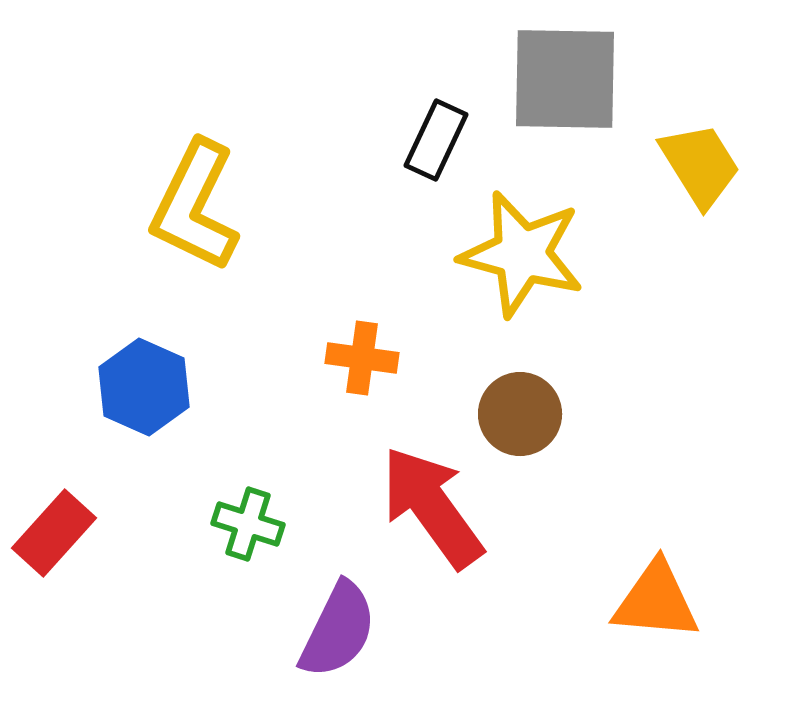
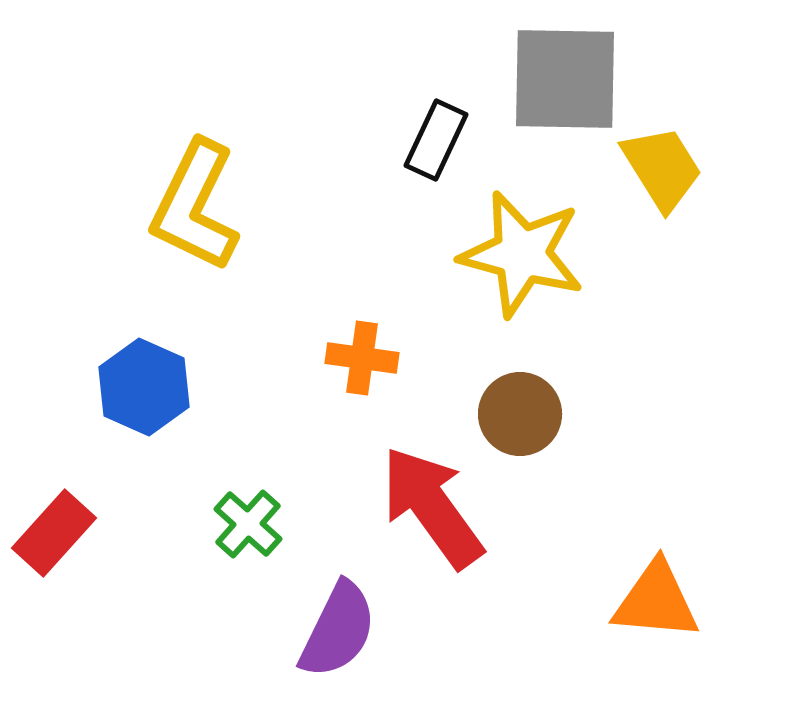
yellow trapezoid: moved 38 px left, 3 px down
green cross: rotated 24 degrees clockwise
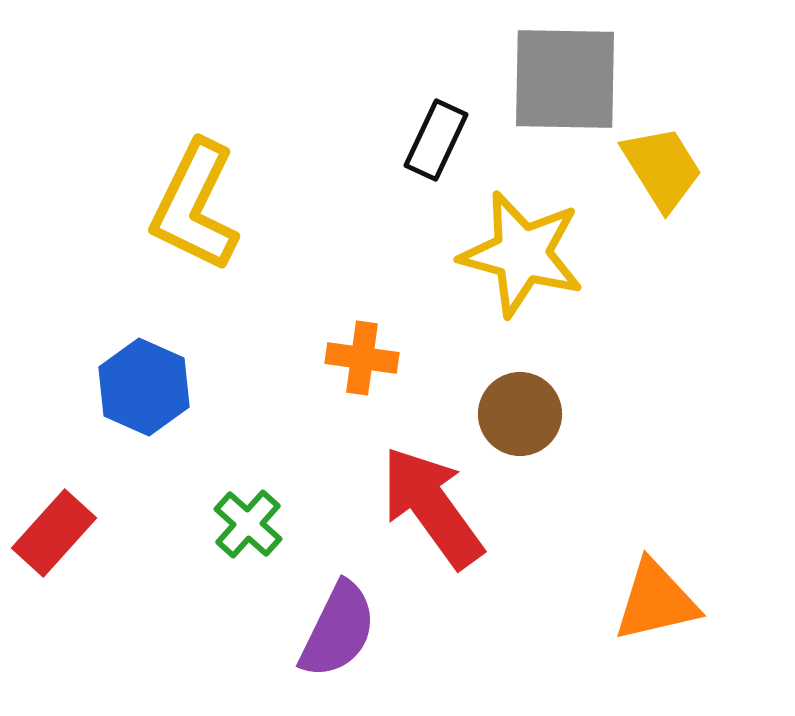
orange triangle: rotated 18 degrees counterclockwise
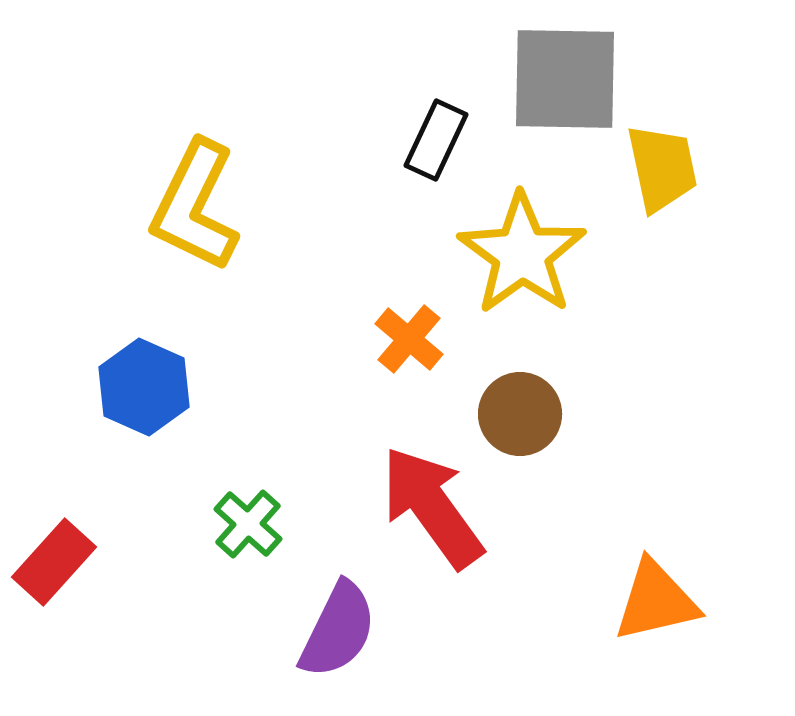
yellow trapezoid: rotated 20 degrees clockwise
yellow star: rotated 21 degrees clockwise
orange cross: moved 47 px right, 19 px up; rotated 32 degrees clockwise
red rectangle: moved 29 px down
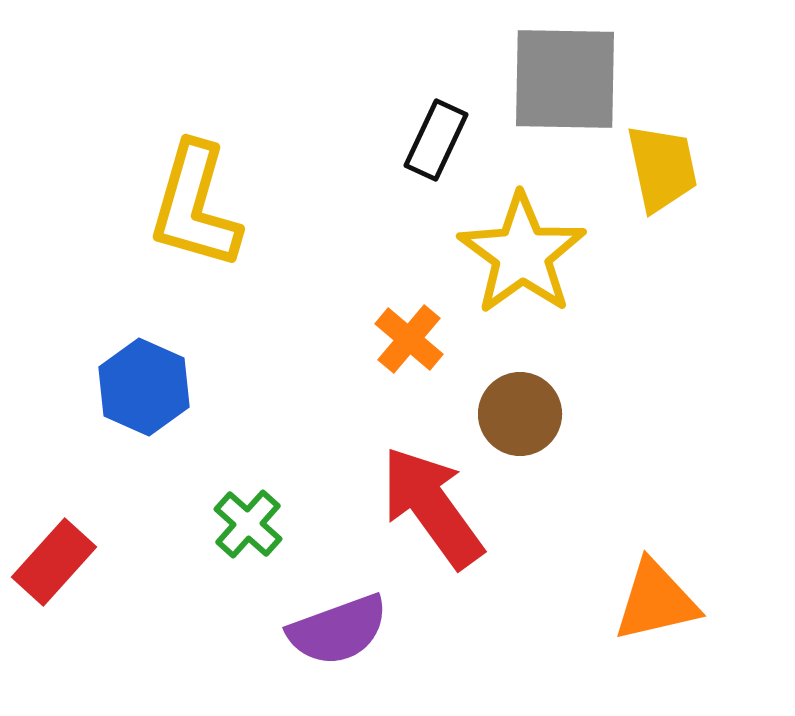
yellow L-shape: rotated 10 degrees counterclockwise
purple semicircle: rotated 44 degrees clockwise
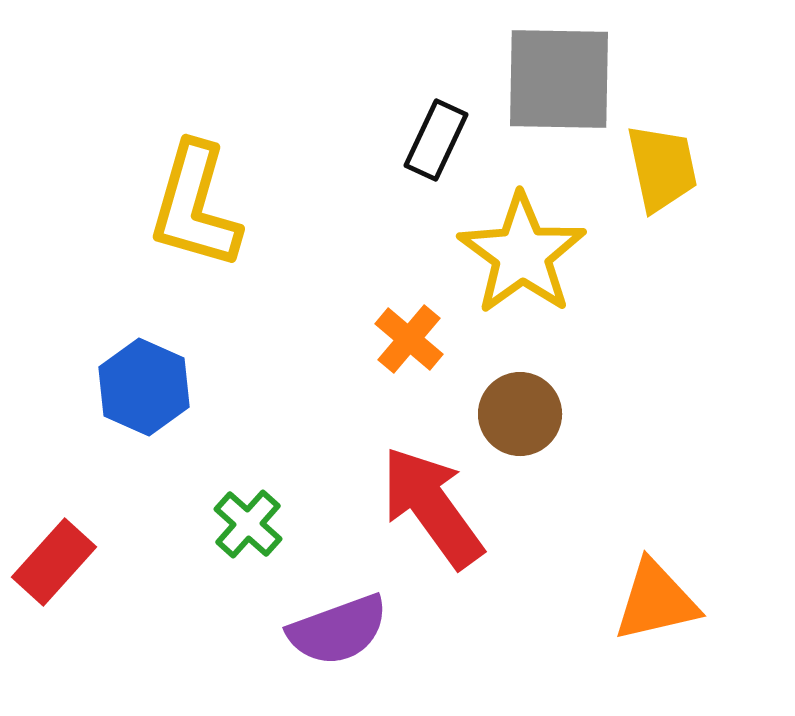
gray square: moved 6 px left
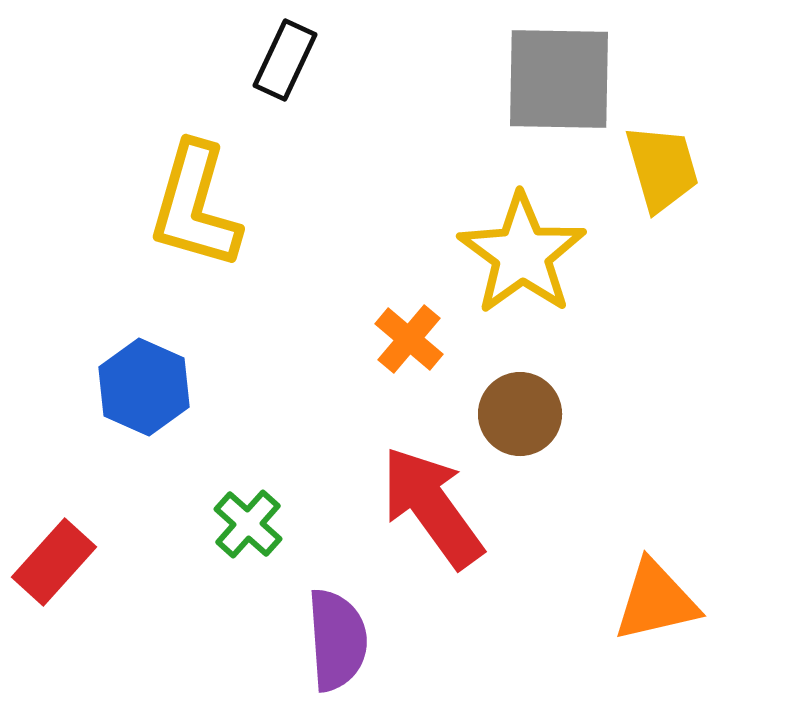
black rectangle: moved 151 px left, 80 px up
yellow trapezoid: rotated 4 degrees counterclockwise
purple semicircle: moved 1 px left, 10 px down; rotated 74 degrees counterclockwise
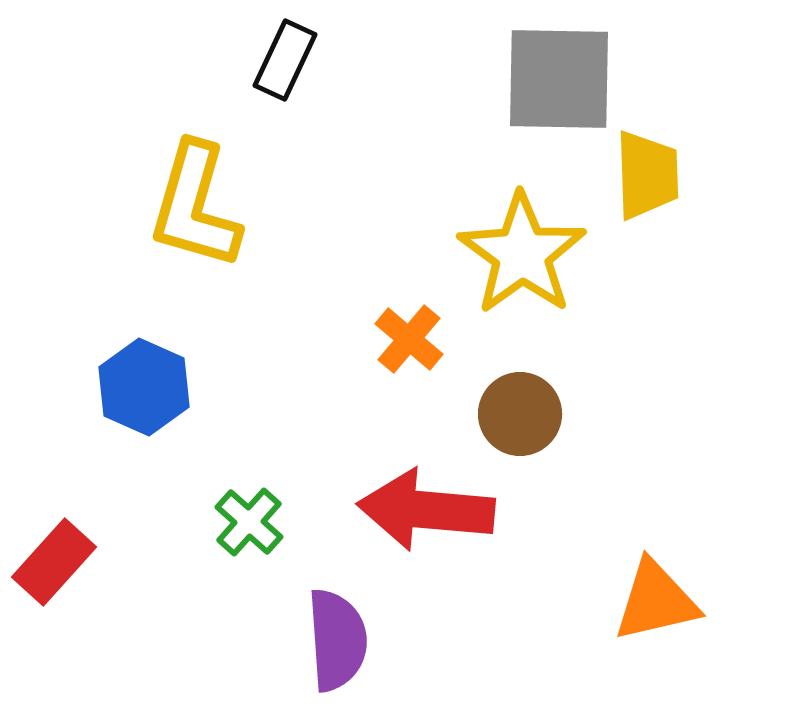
yellow trapezoid: moved 15 px left, 7 px down; rotated 14 degrees clockwise
red arrow: moved 6 px left, 3 px down; rotated 49 degrees counterclockwise
green cross: moved 1 px right, 2 px up
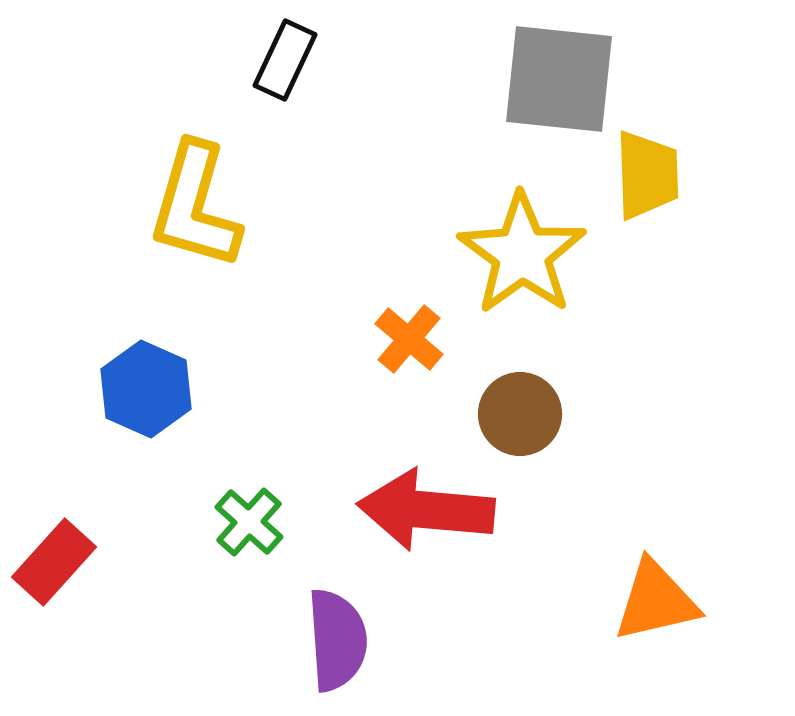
gray square: rotated 5 degrees clockwise
blue hexagon: moved 2 px right, 2 px down
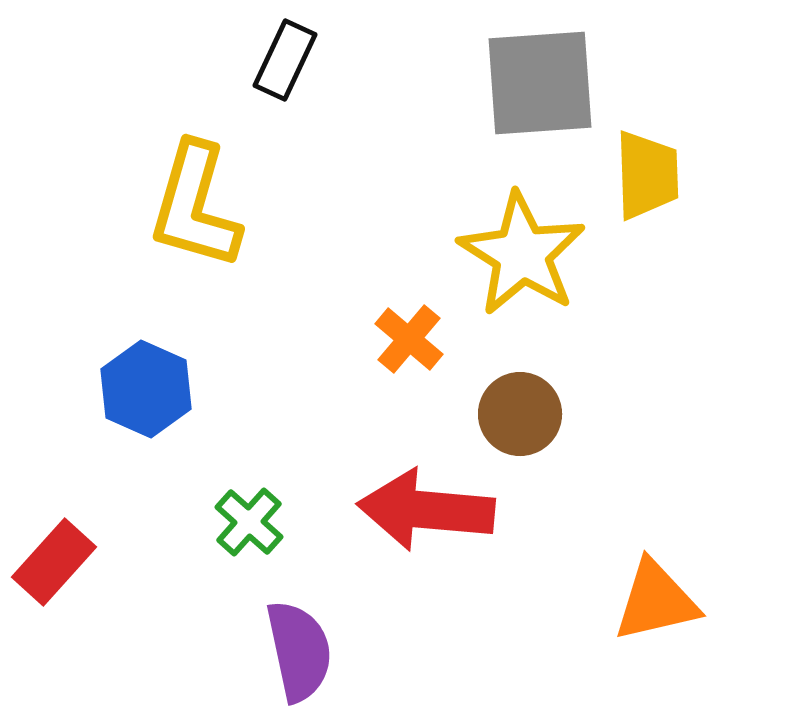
gray square: moved 19 px left, 4 px down; rotated 10 degrees counterclockwise
yellow star: rotated 4 degrees counterclockwise
purple semicircle: moved 38 px left, 11 px down; rotated 8 degrees counterclockwise
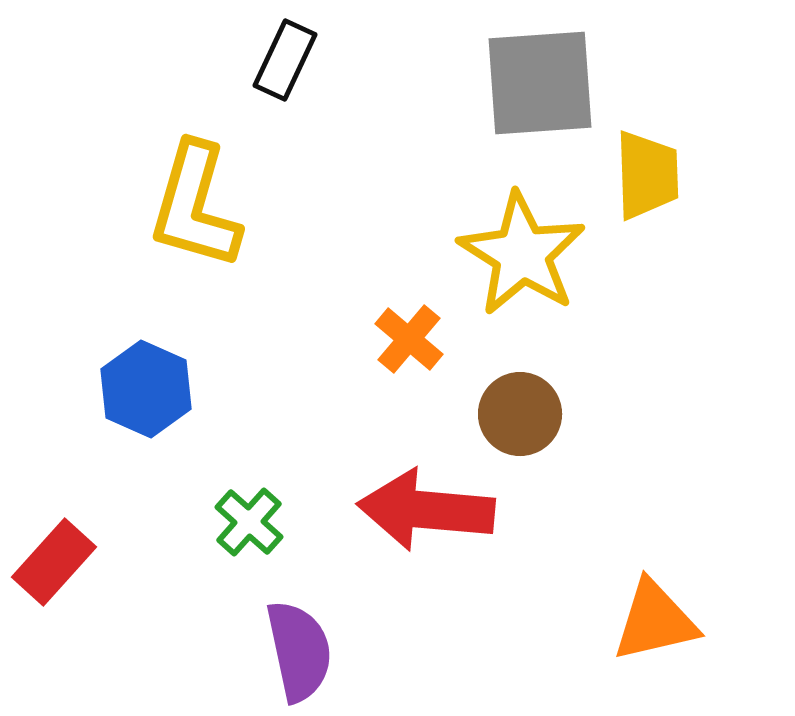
orange triangle: moved 1 px left, 20 px down
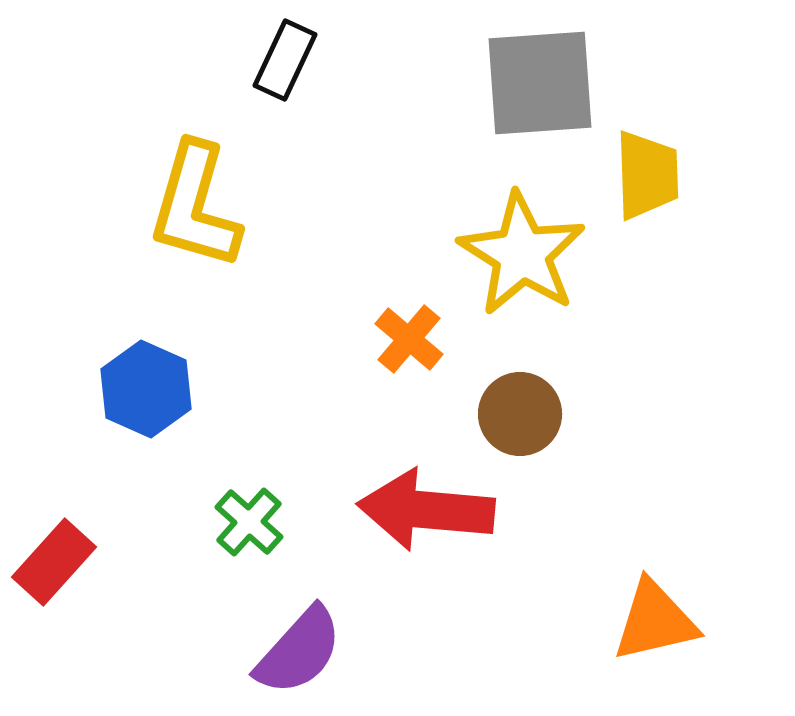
purple semicircle: rotated 54 degrees clockwise
